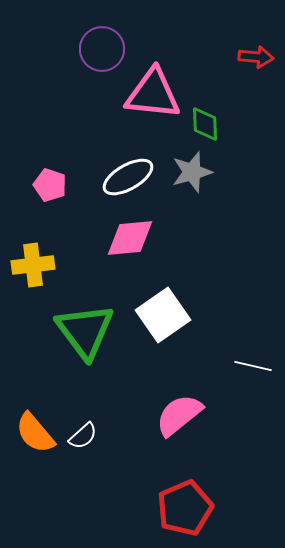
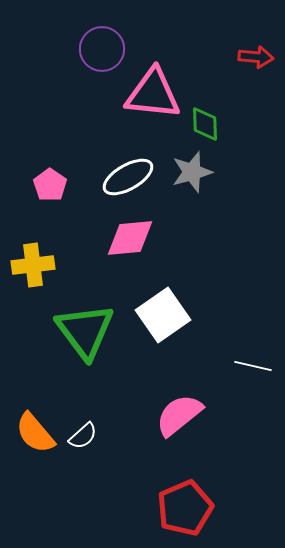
pink pentagon: rotated 16 degrees clockwise
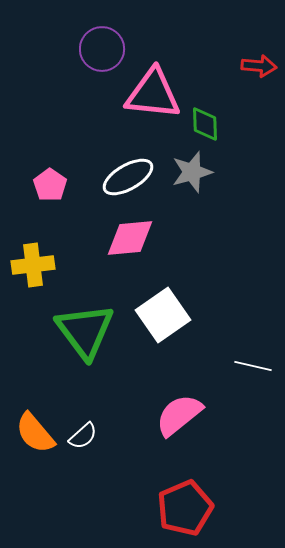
red arrow: moved 3 px right, 9 px down
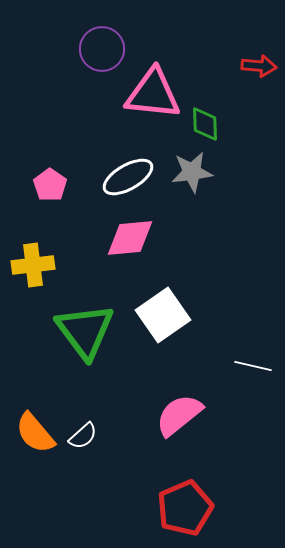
gray star: rotated 9 degrees clockwise
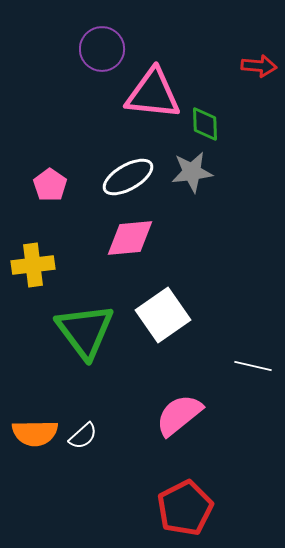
orange semicircle: rotated 51 degrees counterclockwise
red pentagon: rotated 4 degrees counterclockwise
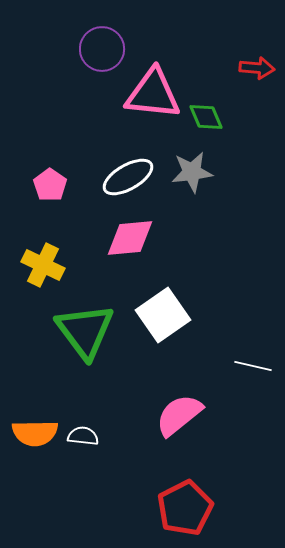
red arrow: moved 2 px left, 2 px down
green diamond: moved 1 px right, 7 px up; rotated 21 degrees counterclockwise
yellow cross: moved 10 px right; rotated 33 degrees clockwise
white semicircle: rotated 132 degrees counterclockwise
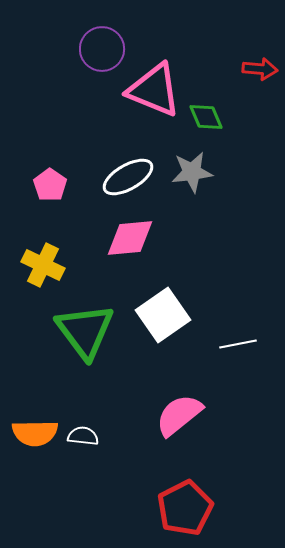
red arrow: moved 3 px right, 1 px down
pink triangle: moved 1 px right, 4 px up; rotated 16 degrees clockwise
white line: moved 15 px left, 22 px up; rotated 24 degrees counterclockwise
